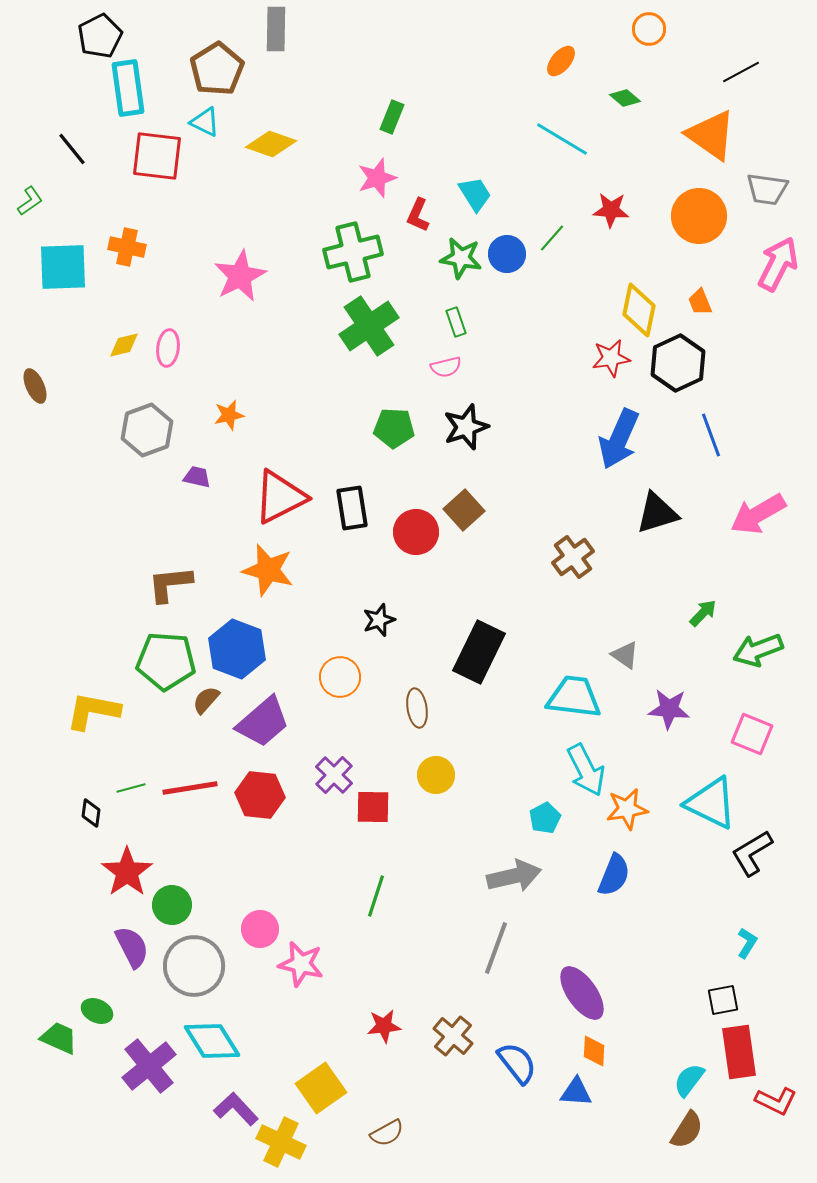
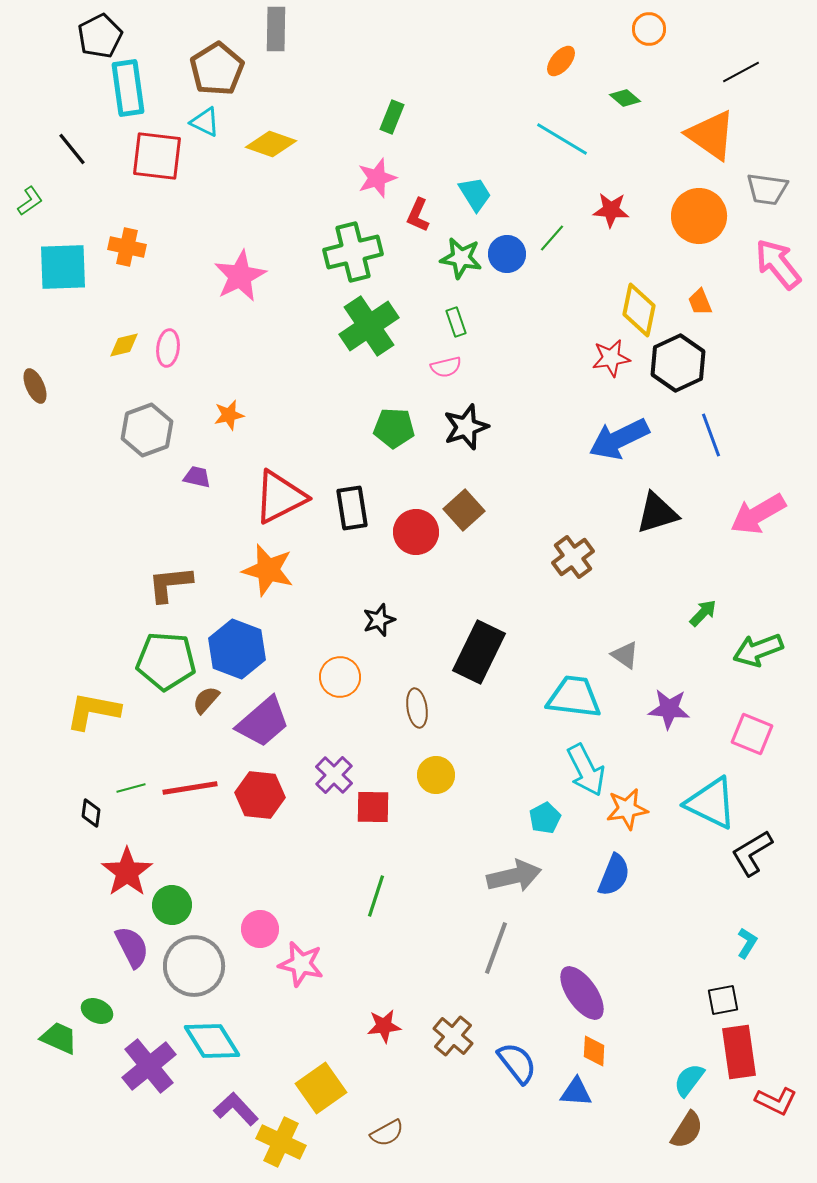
pink arrow at (778, 264): rotated 66 degrees counterclockwise
blue arrow at (619, 439): rotated 40 degrees clockwise
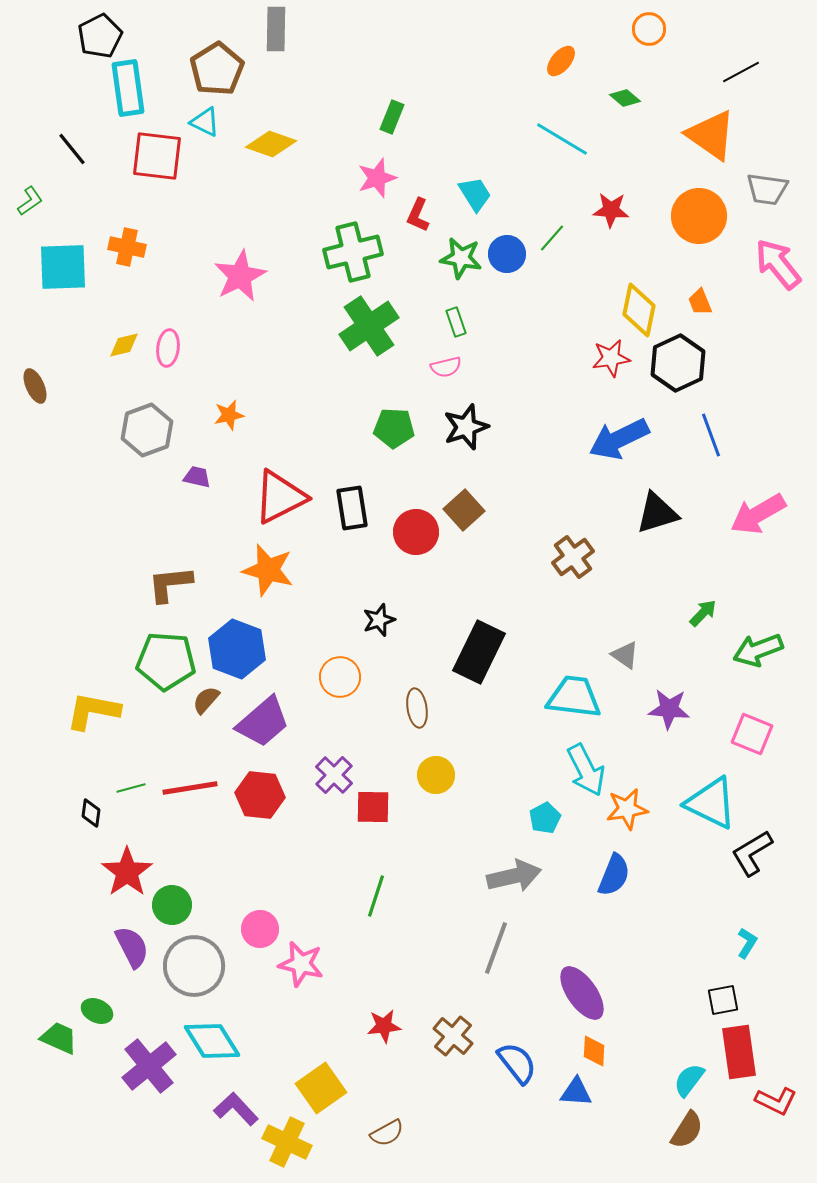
yellow cross at (281, 1142): moved 6 px right
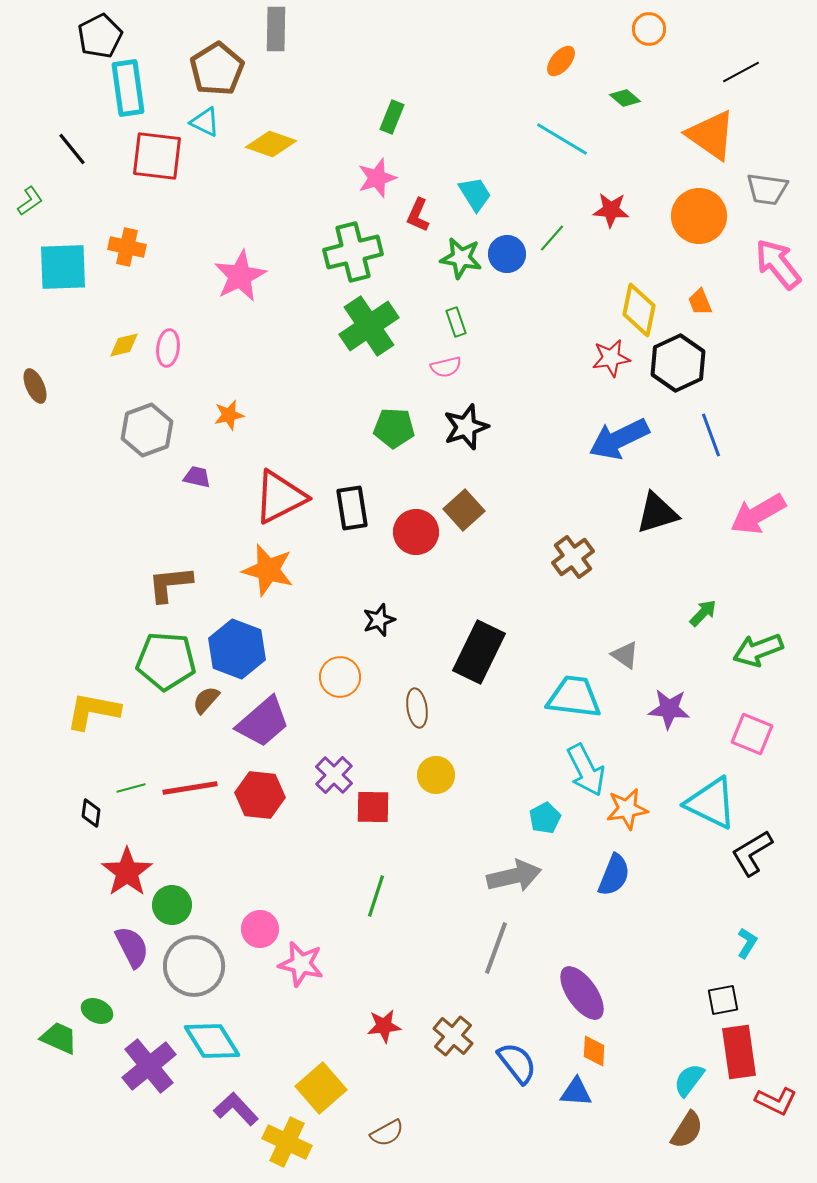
yellow square at (321, 1088): rotated 6 degrees counterclockwise
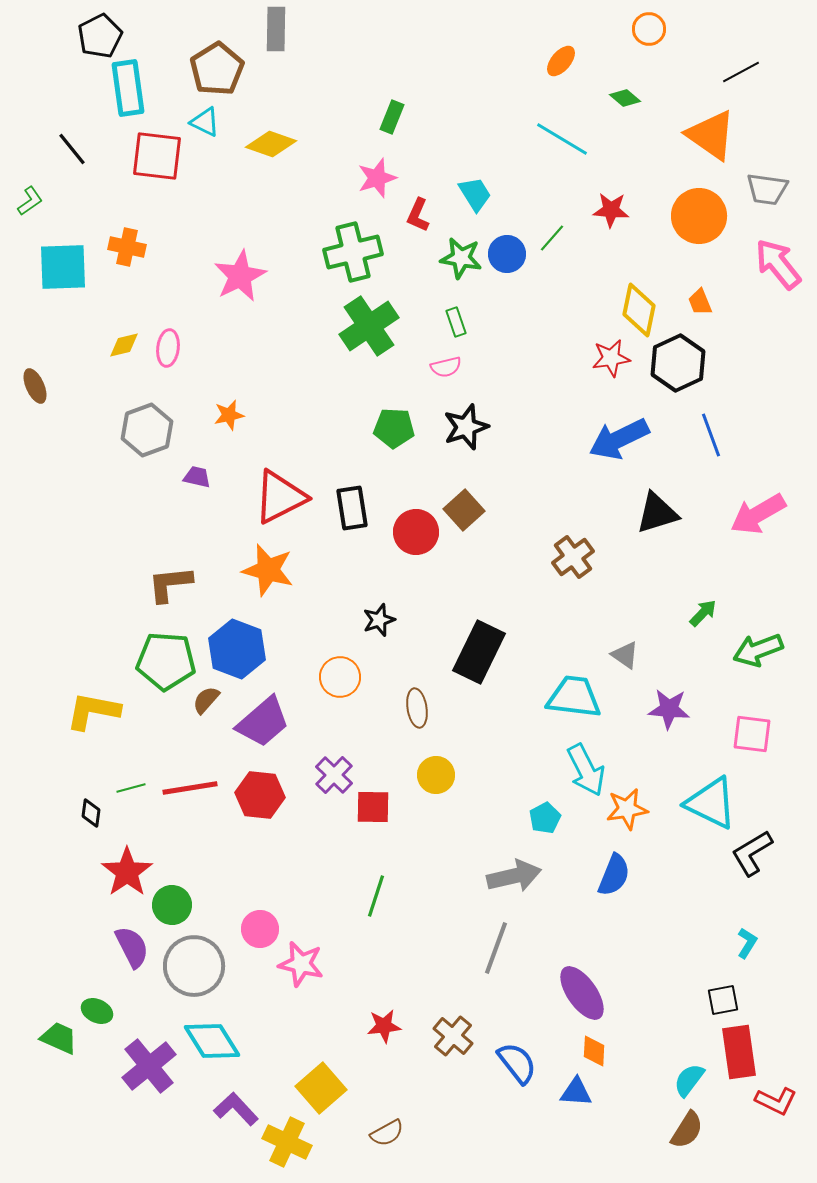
pink square at (752, 734): rotated 15 degrees counterclockwise
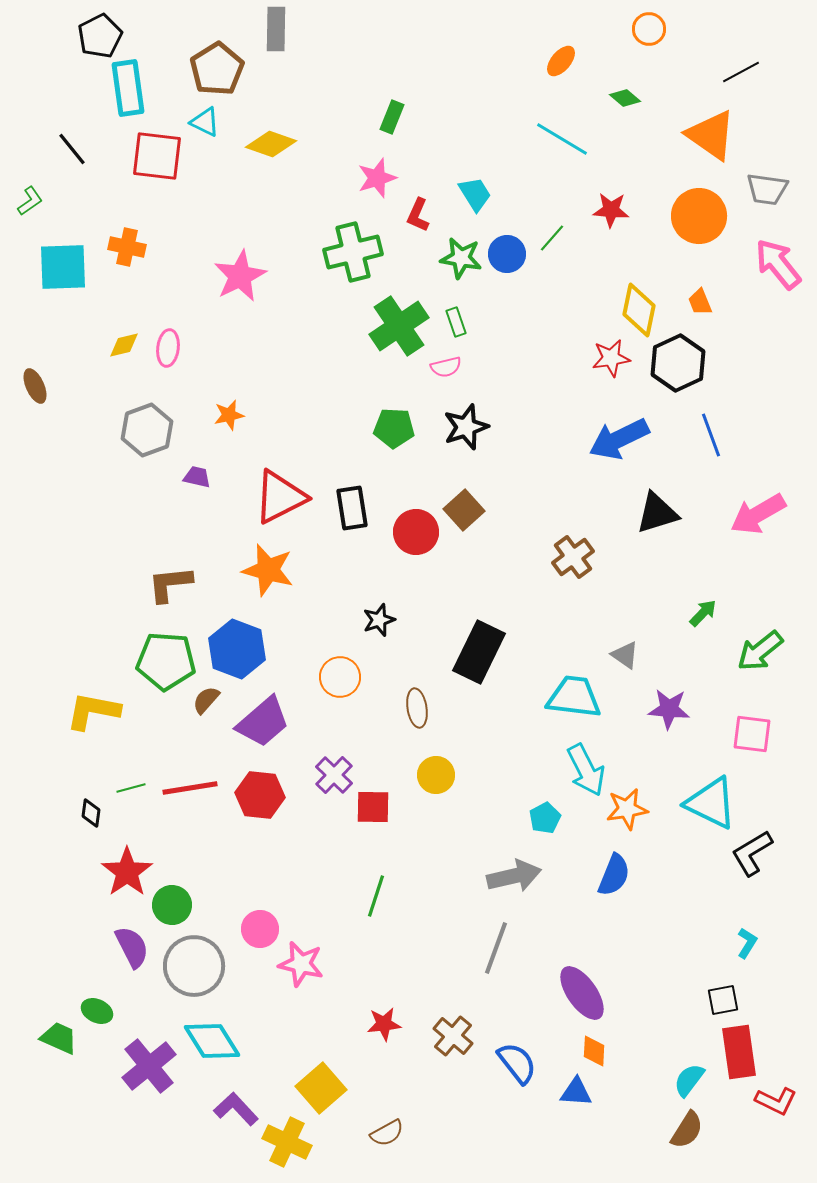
green cross at (369, 326): moved 30 px right
green arrow at (758, 650): moved 2 px right, 1 px down; rotated 18 degrees counterclockwise
red star at (384, 1026): moved 2 px up
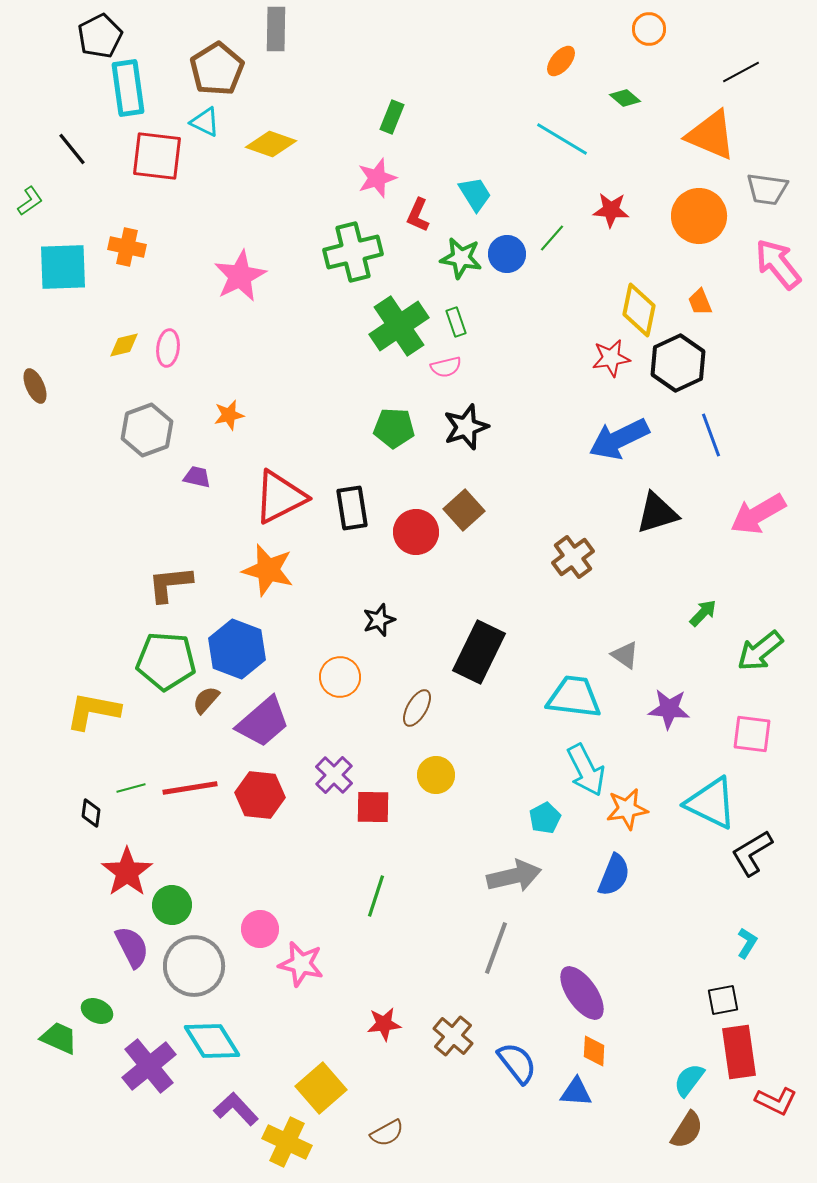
orange triangle at (711, 135): rotated 12 degrees counterclockwise
brown ellipse at (417, 708): rotated 39 degrees clockwise
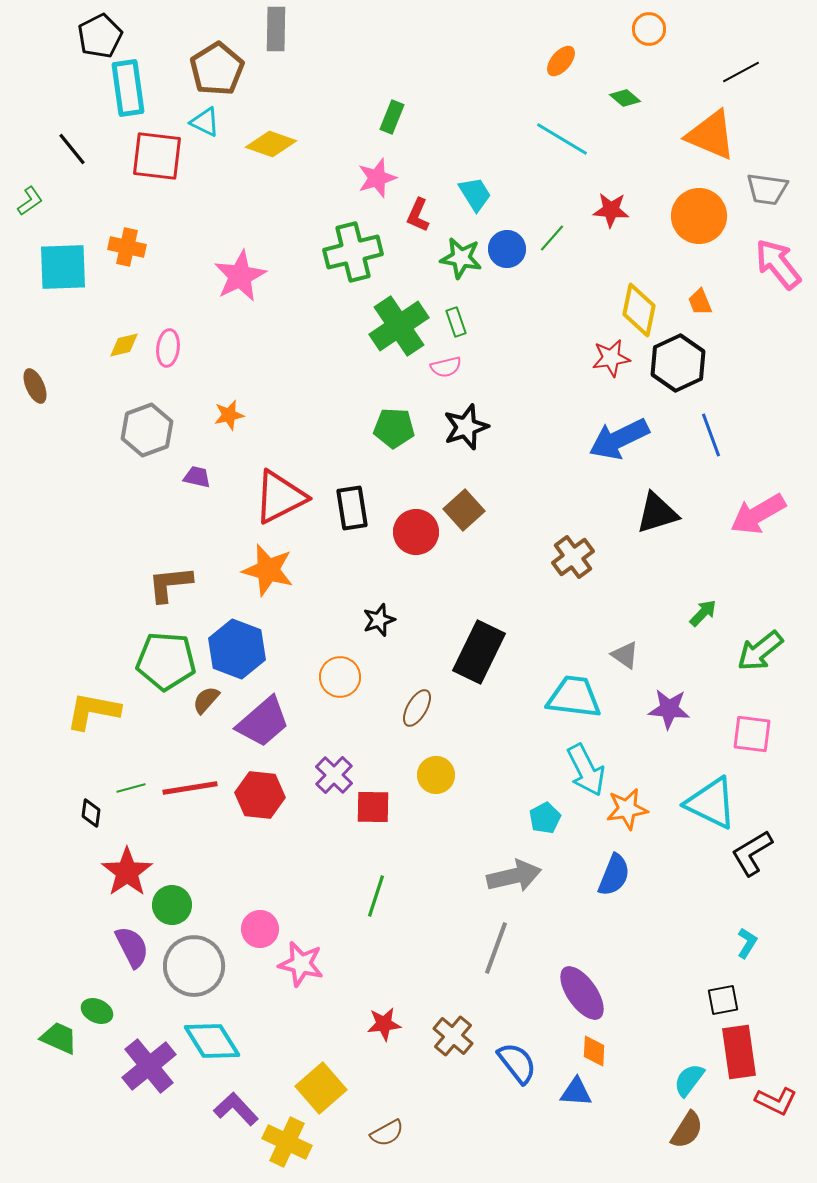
blue circle at (507, 254): moved 5 px up
